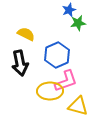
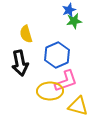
green star: moved 4 px left, 2 px up
yellow semicircle: rotated 132 degrees counterclockwise
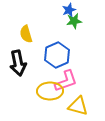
black arrow: moved 2 px left
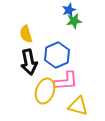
black arrow: moved 11 px right, 1 px up
pink L-shape: rotated 15 degrees clockwise
yellow ellipse: moved 5 px left; rotated 70 degrees counterclockwise
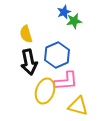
blue star: moved 5 px left, 2 px down
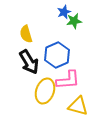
black arrow: rotated 20 degrees counterclockwise
pink L-shape: moved 2 px right, 1 px up
